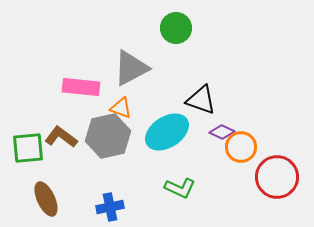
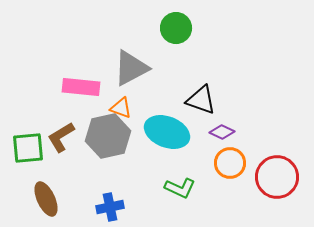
cyan ellipse: rotated 54 degrees clockwise
brown L-shape: rotated 68 degrees counterclockwise
orange circle: moved 11 px left, 16 px down
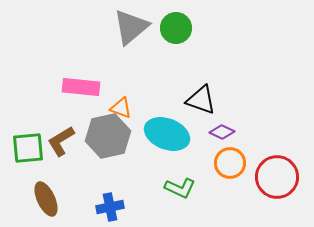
gray triangle: moved 41 px up; rotated 12 degrees counterclockwise
cyan ellipse: moved 2 px down
brown L-shape: moved 4 px down
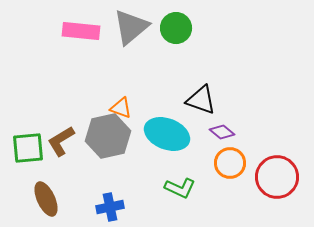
pink rectangle: moved 56 px up
purple diamond: rotated 15 degrees clockwise
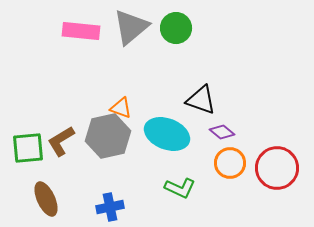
red circle: moved 9 px up
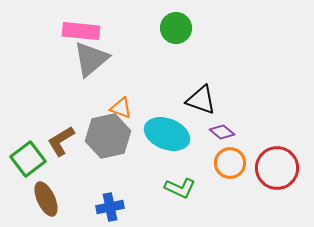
gray triangle: moved 40 px left, 32 px down
green square: moved 11 px down; rotated 32 degrees counterclockwise
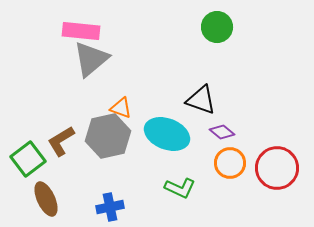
green circle: moved 41 px right, 1 px up
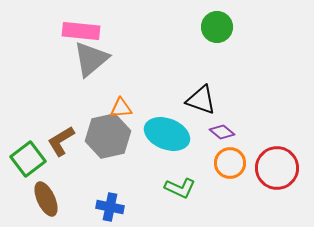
orange triangle: rotated 25 degrees counterclockwise
blue cross: rotated 24 degrees clockwise
